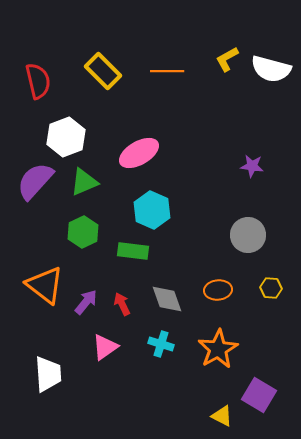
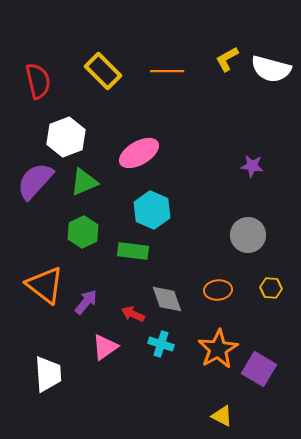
red arrow: moved 11 px right, 10 px down; rotated 40 degrees counterclockwise
purple square: moved 26 px up
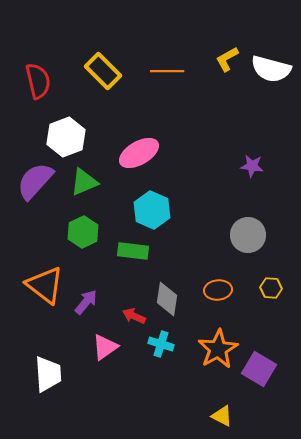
gray diamond: rotated 28 degrees clockwise
red arrow: moved 1 px right, 2 px down
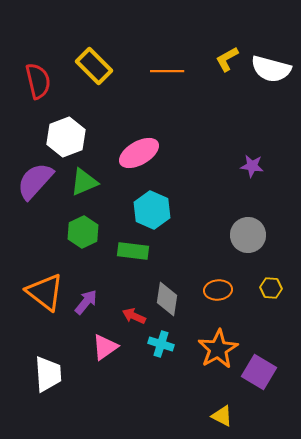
yellow rectangle: moved 9 px left, 5 px up
orange triangle: moved 7 px down
purple square: moved 3 px down
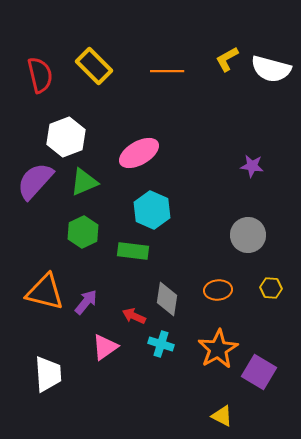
red semicircle: moved 2 px right, 6 px up
orange triangle: rotated 24 degrees counterclockwise
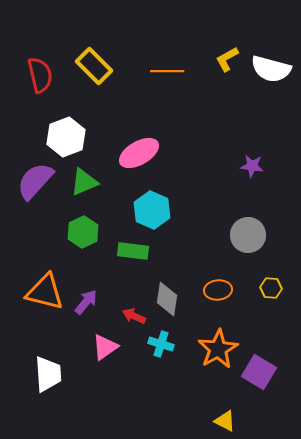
yellow triangle: moved 3 px right, 5 px down
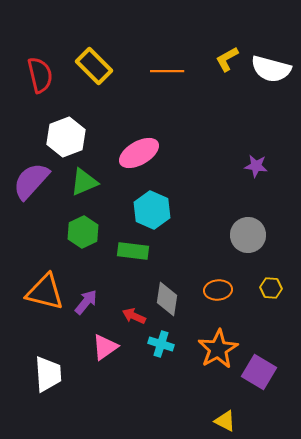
purple star: moved 4 px right
purple semicircle: moved 4 px left
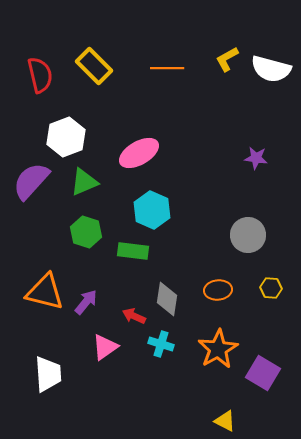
orange line: moved 3 px up
purple star: moved 8 px up
green hexagon: moved 3 px right; rotated 16 degrees counterclockwise
purple square: moved 4 px right, 1 px down
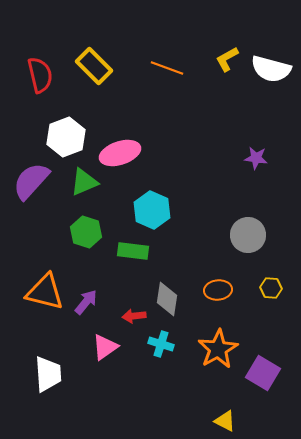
orange line: rotated 20 degrees clockwise
pink ellipse: moved 19 px left; rotated 12 degrees clockwise
red arrow: rotated 30 degrees counterclockwise
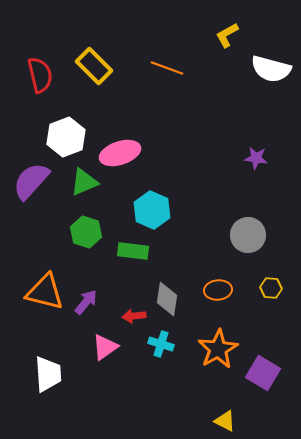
yellow L-shape: moved 24 px up
